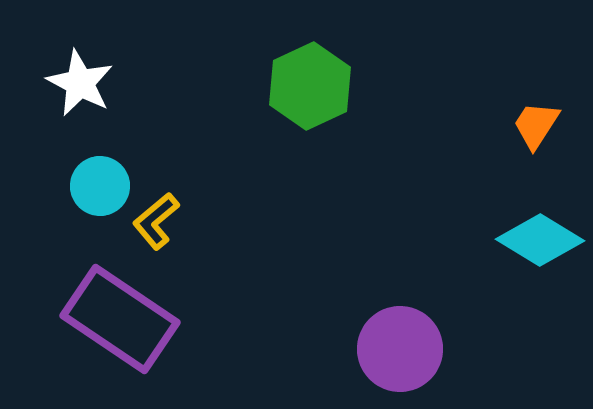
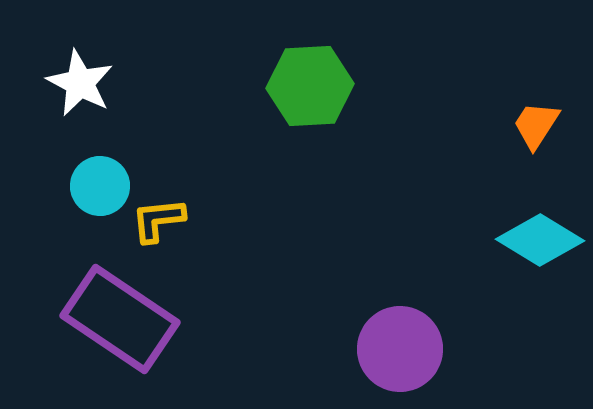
green hexagon: rotated 22 degrees clockwise
yellow L-shape: moved 2 px right, 1 px up; rotated 34 degrees clockwise
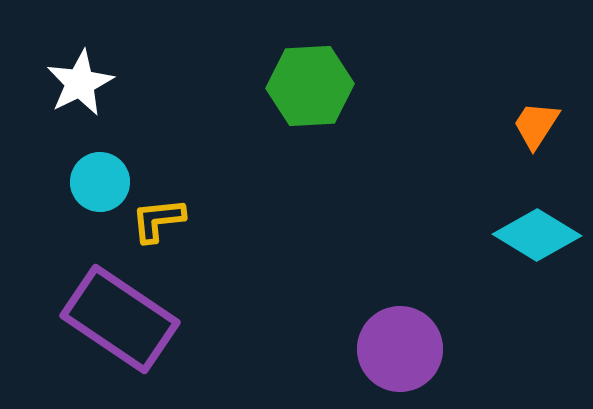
white star: rotated 18 degrees clockwise
cyan circle: moved 4 px up
cyan diamond: moved 3 px left, 5 px up
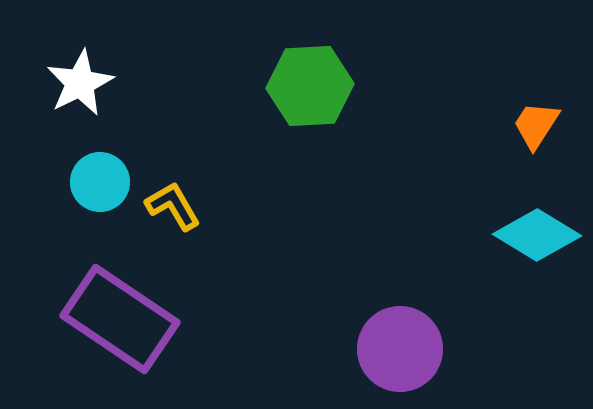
yellow L-shape: moved 15 px right, 14 px up; rotated 66 degrees clockwise
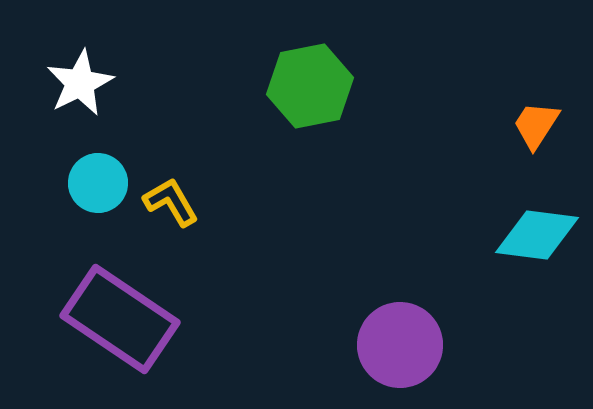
green hexagon: rotated 8 degrees counterclockwise
cyan circle: moved 2 px left, 1 px down
yellow L-shape: moved 2 px left, 4 px up
cyan diamond: rotated 24 degrees counterclockwise
purple circle: moved 4 px up
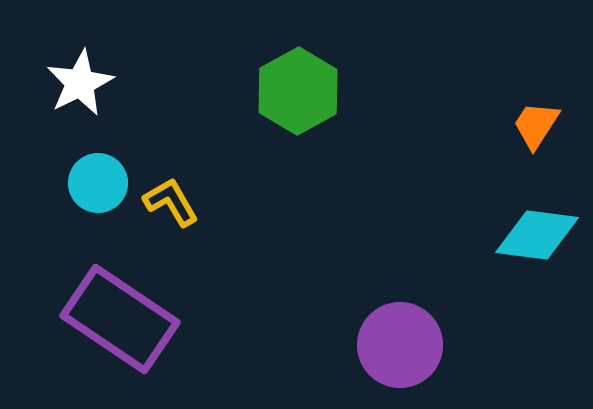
green hexagon: moved 12 px left, 5 px down; rotated 18 degrees counterclockwise
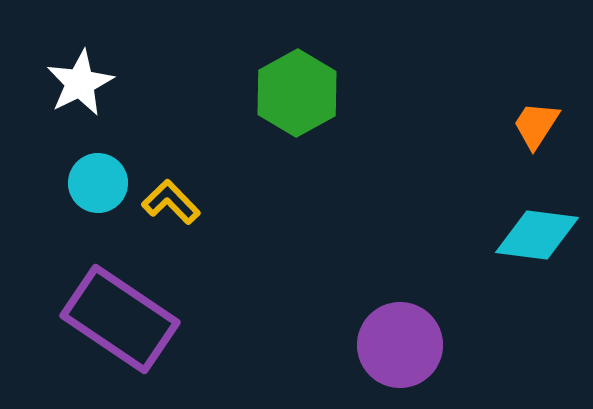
green hexagon: moved 1 px left, 2 px down
yellow L-shape: rotated 14 degrees counterclockwise
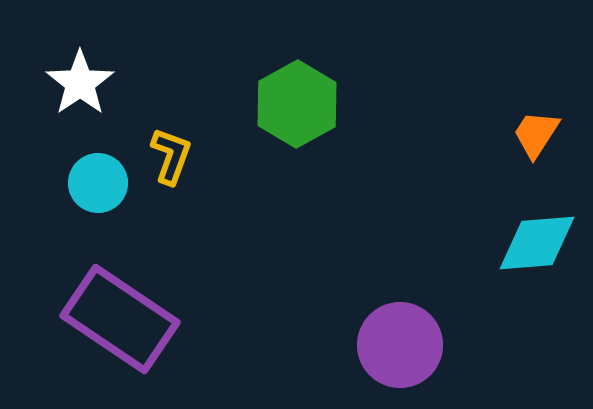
white star: rotated 8 degrees counterclockwise
green hexagon: moved 11 px down
orange trapezoid: moved 9 px down
yellow L-shape: moved 46 px up; rotated 64 degrees clockwise
cyan diamond: moved 8 px down; rotated 12 degrees counterclockwise
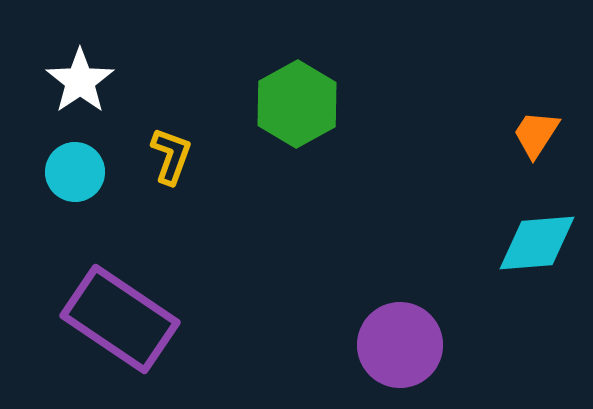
white star: moved 2 px up
cyan circle: moved 23 px left, 11 px up
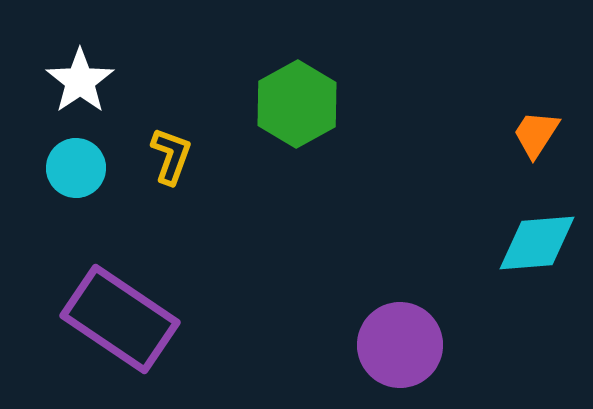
cyan circle: moved 1 px right, 4 px up
